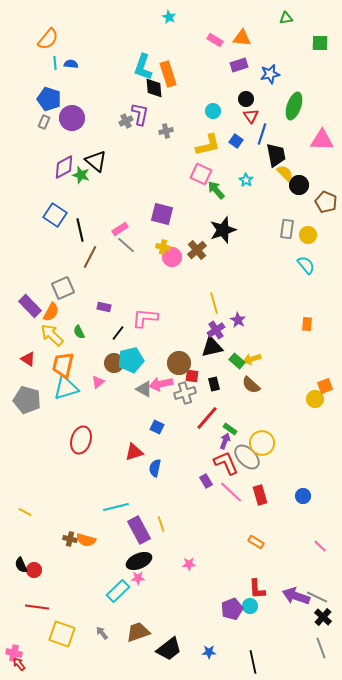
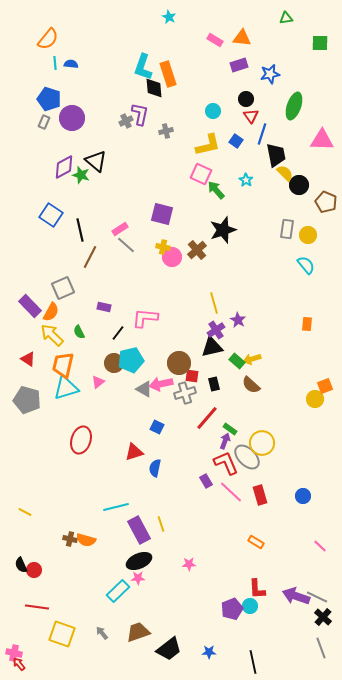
blue square at (55, 215): moved 4 px left
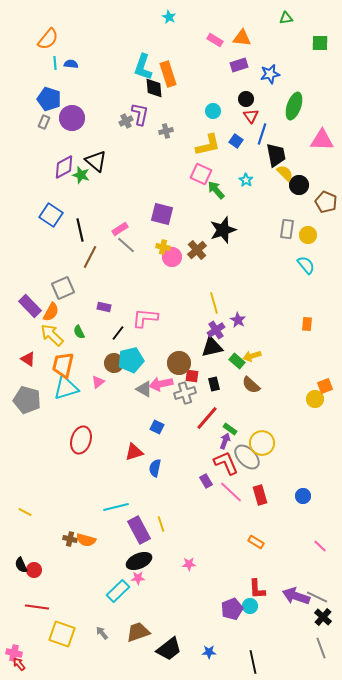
yellow arrow at (252, 359): moved 3 px up
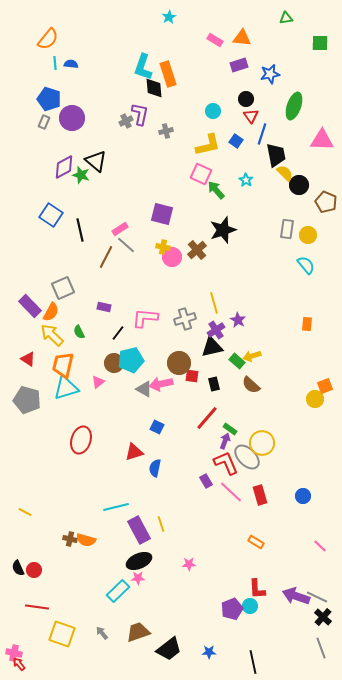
cyan star at (169, 17): rotated 16 degrees clockwise
brown line at (90, 257): moved 16 px right
gray cross at (185, 393): moved 74 px up
black semicircle at (21, 565): moved 3 px left, 3 px down
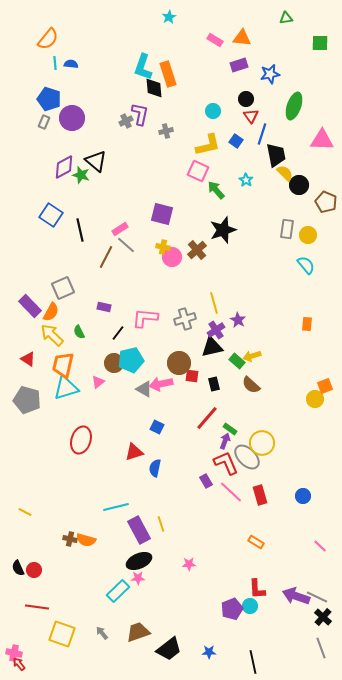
pink square at (201, 174): moved 3 px left, 3 px up
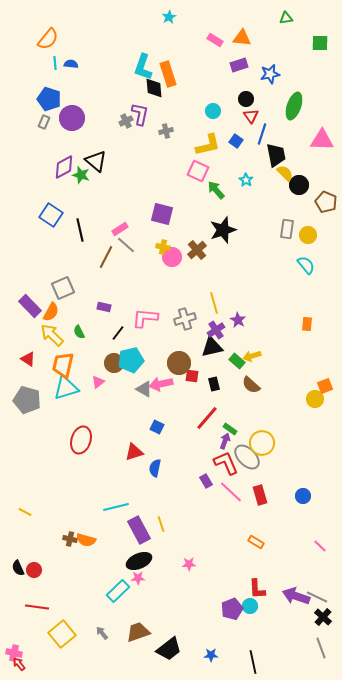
yellow square at (62, 634): rotated 32 degrees clockwise
blue star at (209, 652): moved 2 px right, 3 px down
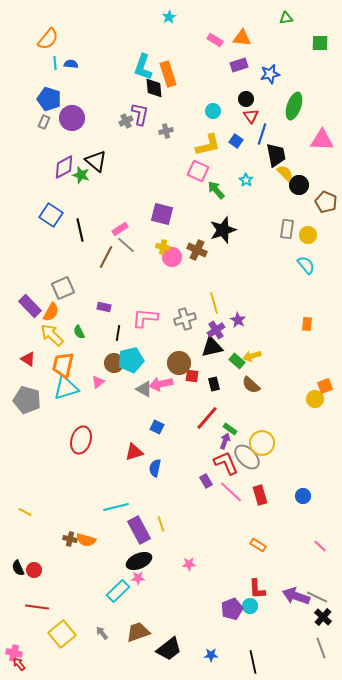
brown cross at (197, 250): rotated 24 degrees counterclockwise
black line at (118, 333): rotated 28 degrees counterclockwise
orange rectangle at (256, 542): moved 2 px right, 3 px down
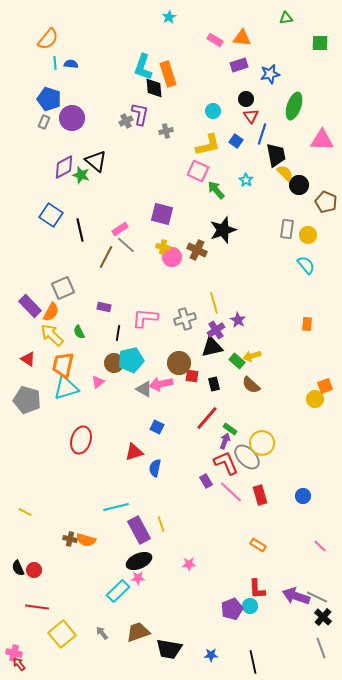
black trapezoid at (169, 649): rotated 48 degrees clockwise
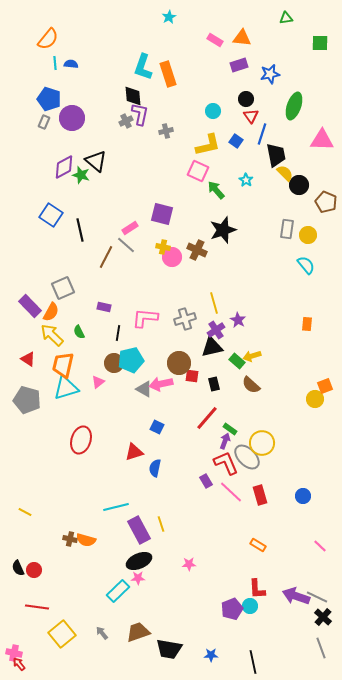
black diamond at (154, 88): moved 21 px left, 8 px down
pink rectangle at (120, 229): moved 10 px right, 1 px up
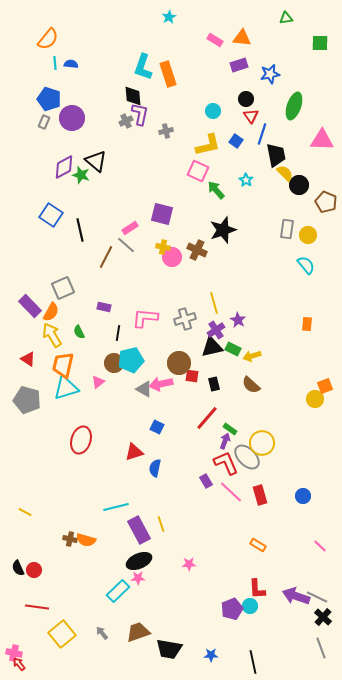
yellow arrow at (52, 335): rotated 15 degrees clockwise
green rectangle at (237, 361): moved 4 px left, 12 px up; rotated 14 degrees counterclockwise
